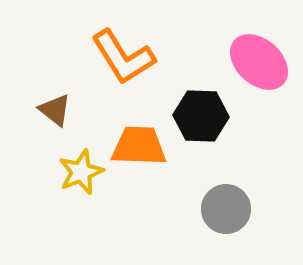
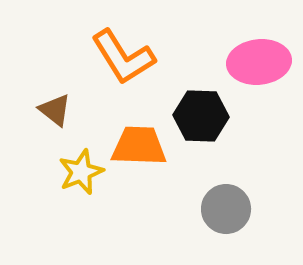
pink ellipse: rotated 48 degrees counterclockwise
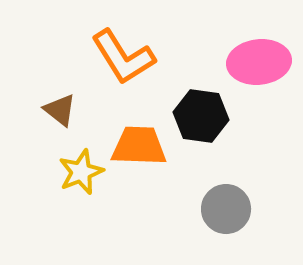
brown triangle: moved 5 px right
black hexagon: rotated 6 degrees clockwise
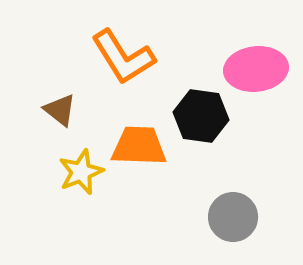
pink ellipse: moved 3 px left, 7 px down
gray circle: moved 7 px right, 8 px down
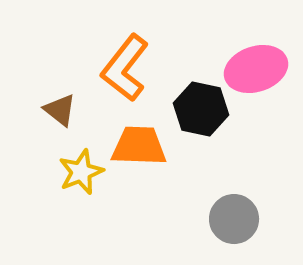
orange L-shape: moved 2 px right, 11 px down; rotated 70 degrees clockwise
pink ellipse: rotated 12 degrees counterclockwise
black hexagon: moved 7 px up; rotated 4 degrees clockwise
gray circle: moved 1 px right, 2 px down
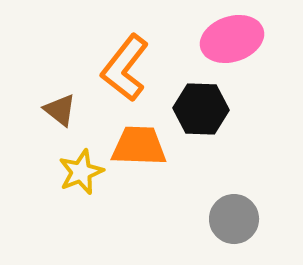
pink ellipse: moved 24 px left, 30 px up
black hexagon: rotated 10 degrees counterclockwise
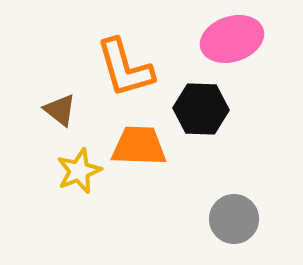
orange L-shape: rotated 54 degrees counterclockwise
yellow star: moved 2 px left, 1 px up
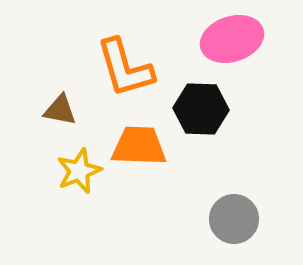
brown triangle: rotated 27 degrees counterclockwise
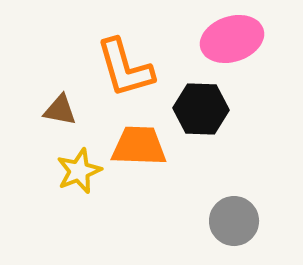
gray circle: moved 2 px down
